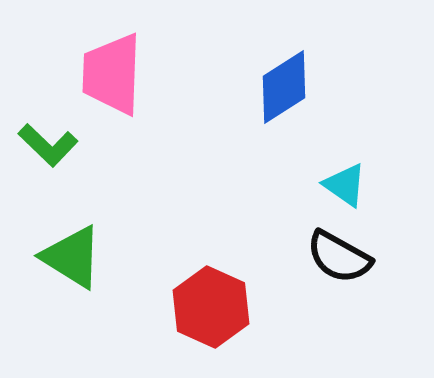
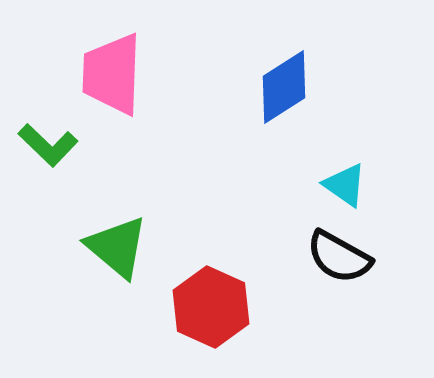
green triangle: moved 45 px right, 10 px up; rotated 8 degrees clockwise
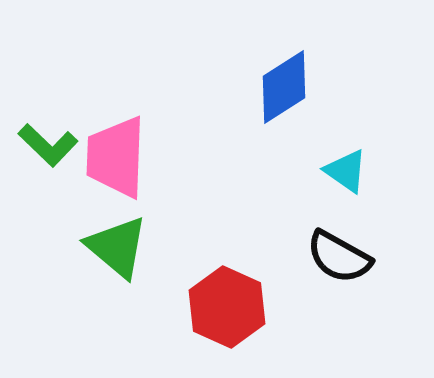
pink trapezoid: moved 4 px right, 83 px down
cyan triangle: moved 1 px right, 14 px up
red hexagon: moved 16 px right
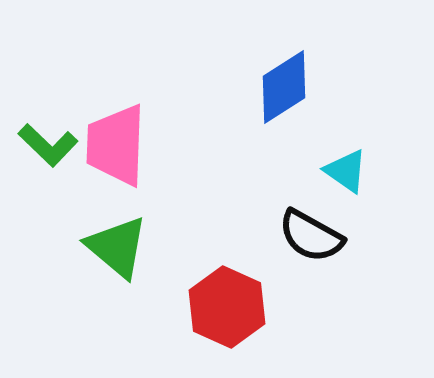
pink trapezoid: moved 12 px up
black semicircle: moved 28 px left, 21 px up
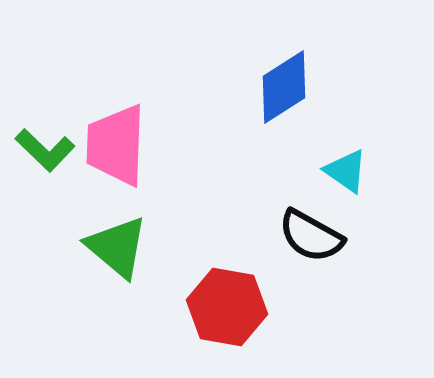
green L-shape: moved 3 px left, 5 px down
red hexagon: rotated 14 degrees counterclockwise
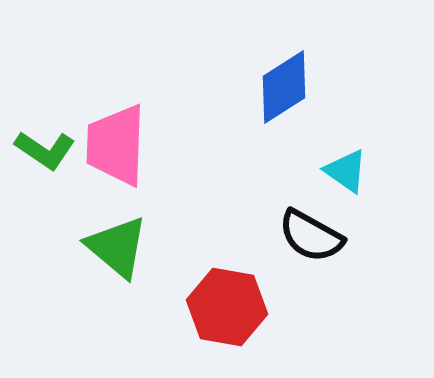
green L-shape: rotated 10 degrees counterclockwise
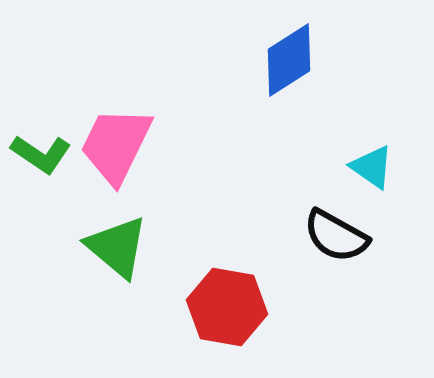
blue diamond: moved 5 px right, 27 px up
pink trapezoid: rotated 24 degrees clockwise
green L-shape: moved 4 px left, 4 px down
cyan triangle: moved 26 px right, 4 px up
black semicircle: moved 25 px right
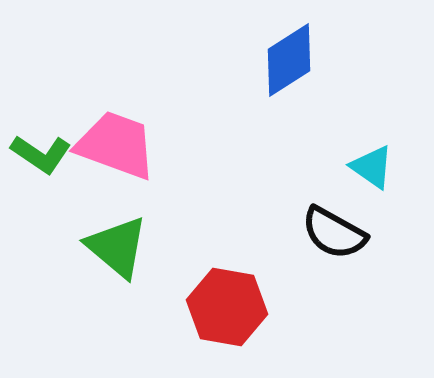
pink trapezoid: rotated 84 degrees clockwise
black semicircle: moved 2 px left, 3 px up
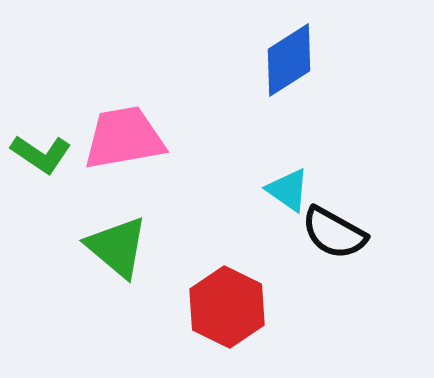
pink trapezoid: moved 8 px right, 7 px up; rotated 30 degrees counterclockwise
cyan triangle: moved 84 px left, 23 px down
red hexagon: rotated 16 degrees clockwise
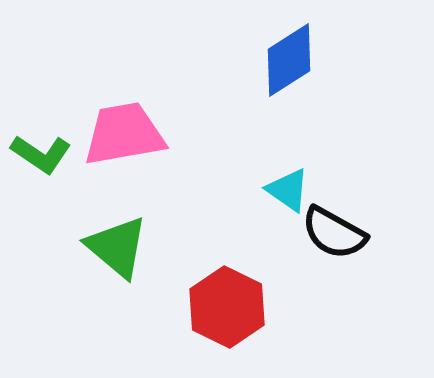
pink trapezoid: moved 4 px up
